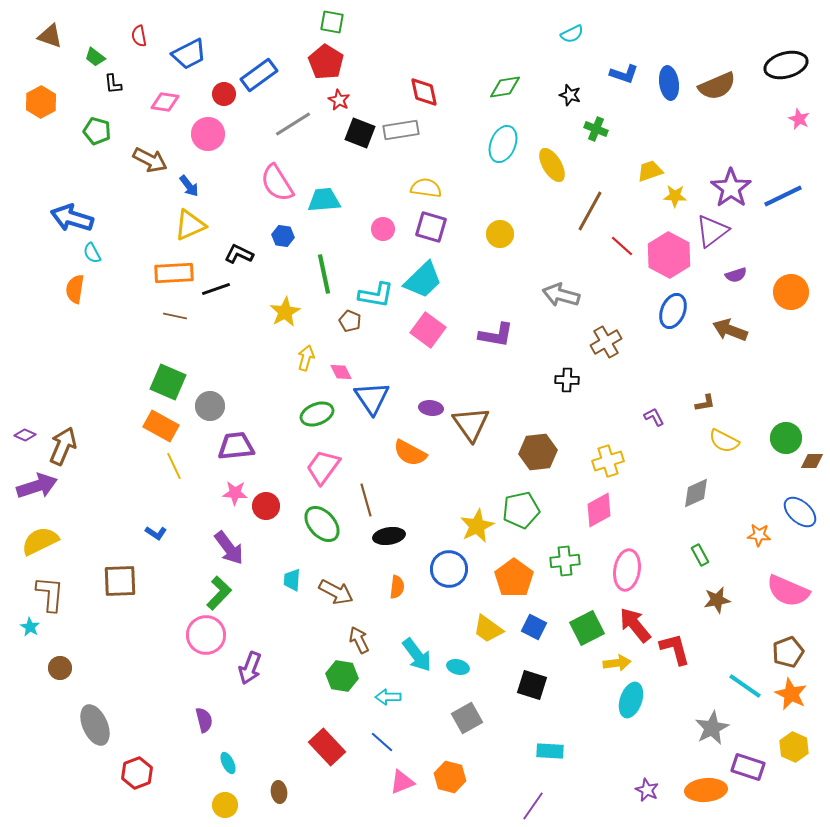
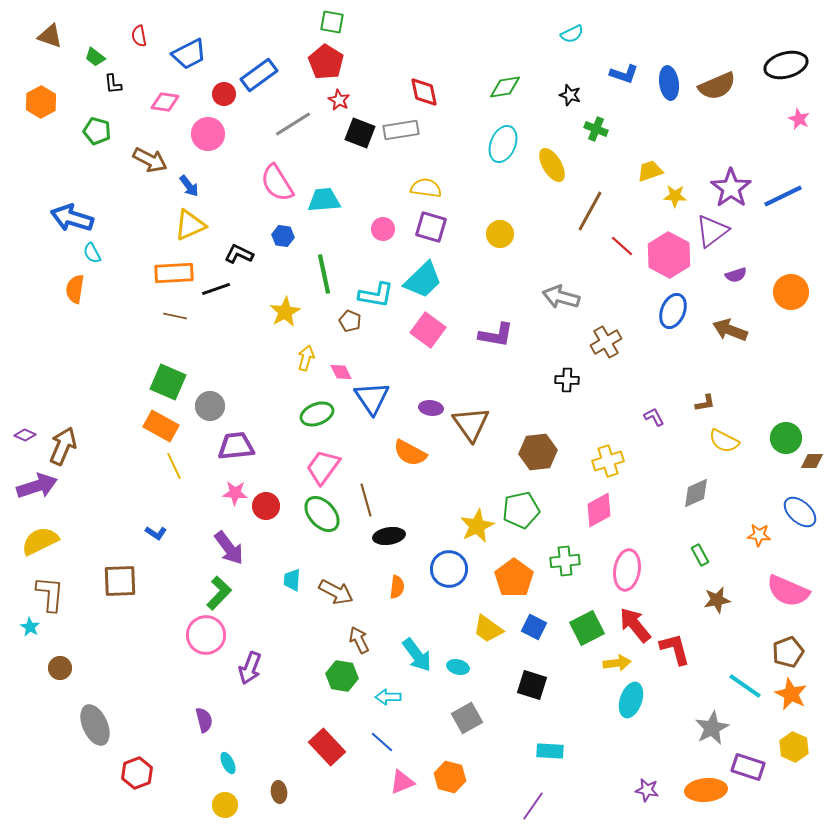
gray arrow at (561, 295): moved 2 px down
green ellipse at (322, 524): moved 10 px up
purple star at (647, 790): rotated 15 degrees counterclockwise
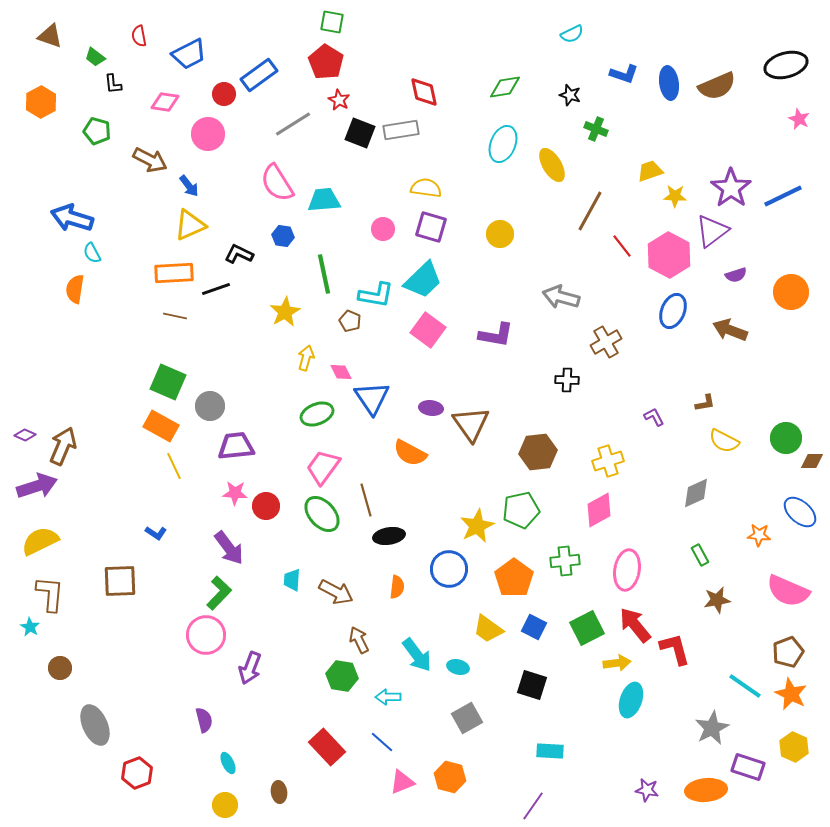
red line at (622, 246): rotated 10 degrees clockwise
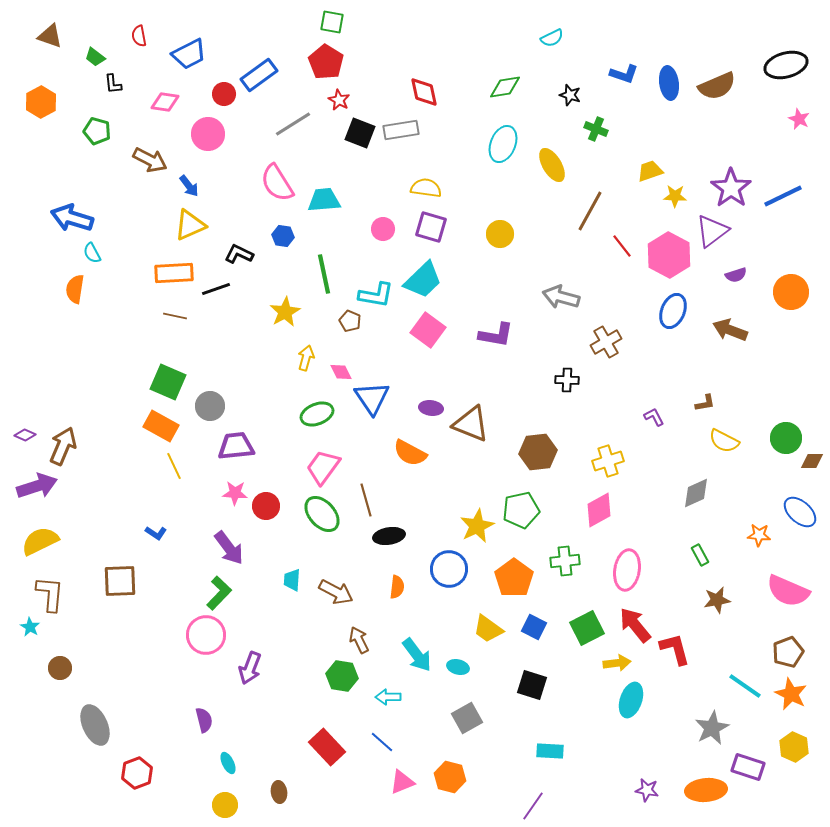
cyan semicircle at (572, 34): moved 20 px left, 4 px down
brown triangle at (471, 424): rotated 33 degrees counterclockwise
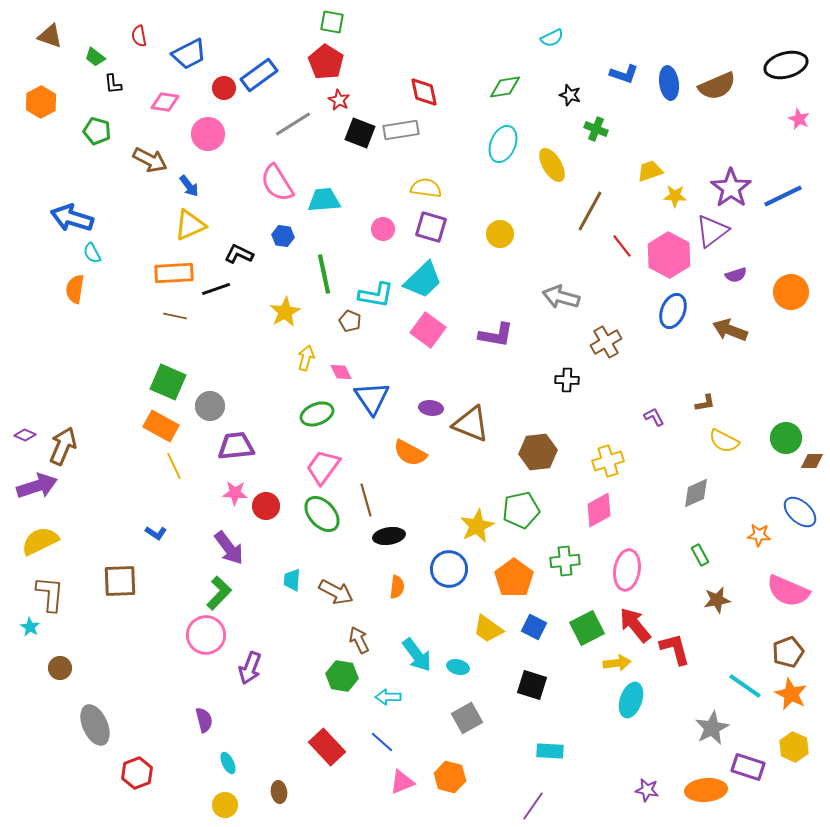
red circle at (224, 94): moved 6 px up
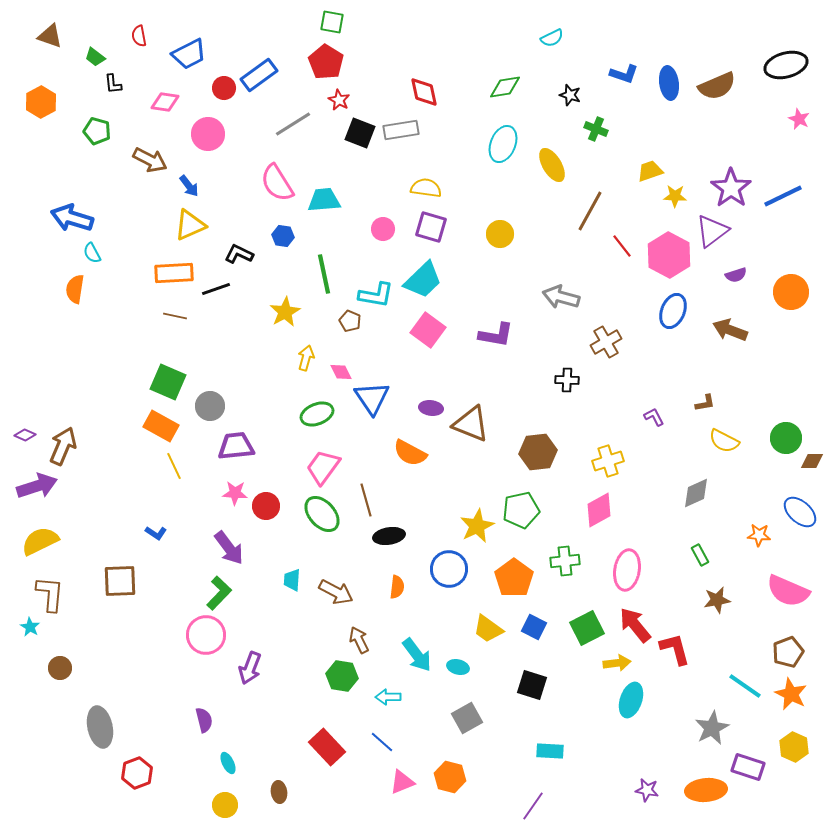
gray ellipse at (95, 725): moved 5 px right, 2 px down; rotated 12 degrees clockwise
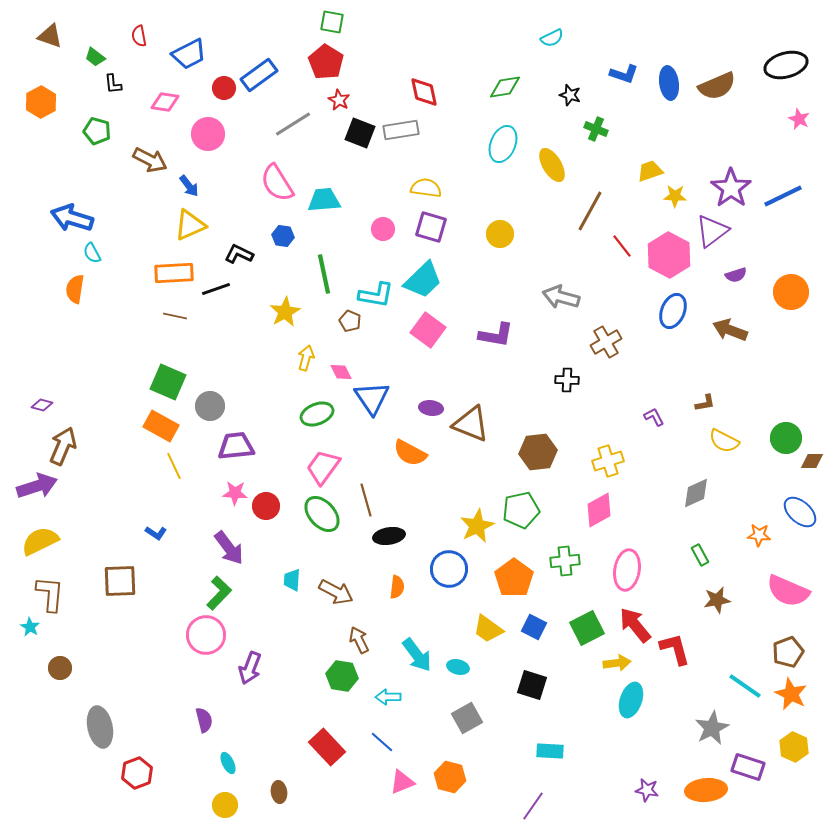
purple diamond at (25, 435): moved 17 px right, 30 px up; rotated 10 degrees counterclockwise
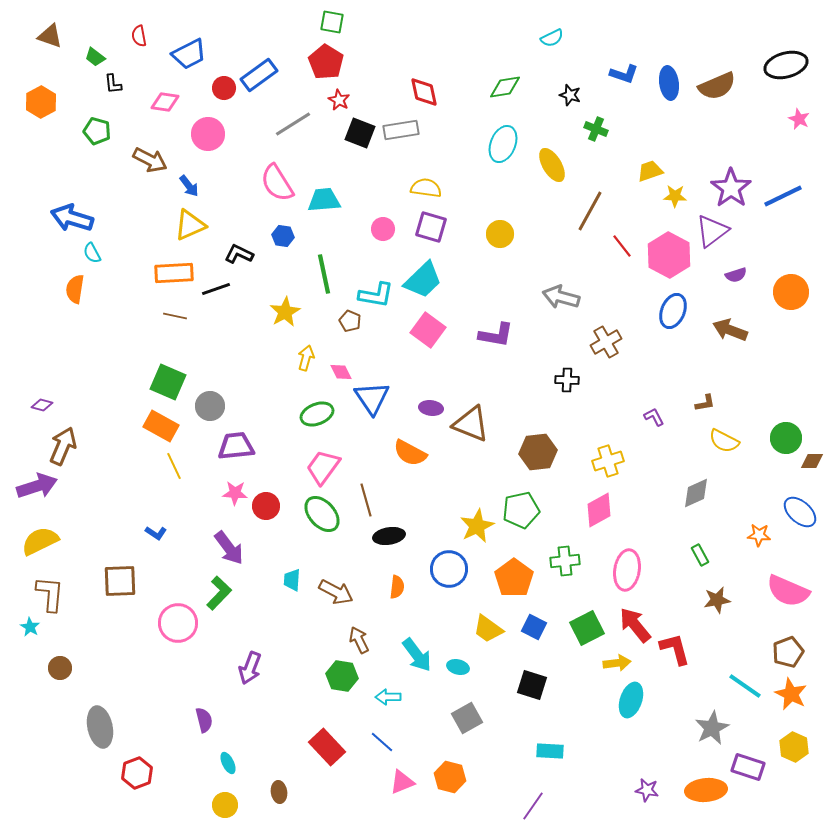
pink circle at (206, 635): moved 28 px left, 12 px up
